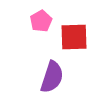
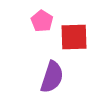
pink pentagon: moved 1 px right; rotated 10 degrees counterclockwise
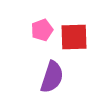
pink pentagon: moved 9 px down; rotated 20 degrees clockwise
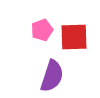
purple semicircle: moved 1 px up
